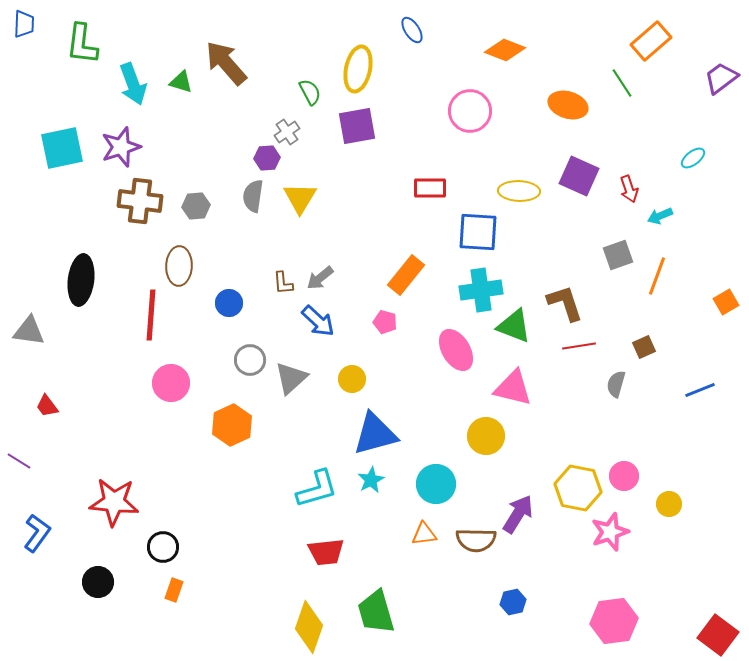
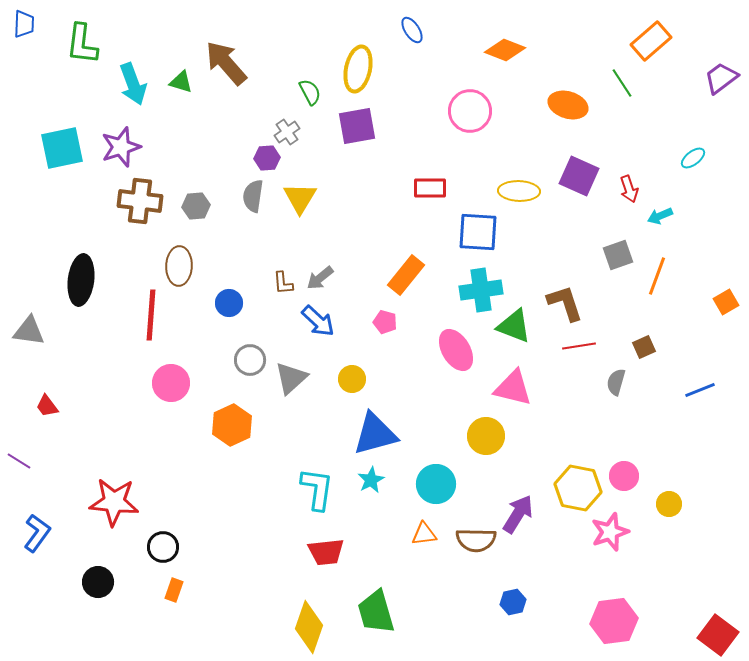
gray semicircle at (616, 384): moved 2 px up
cyan L-shape at (317, 489): rotated 66 degrees counterclockwise
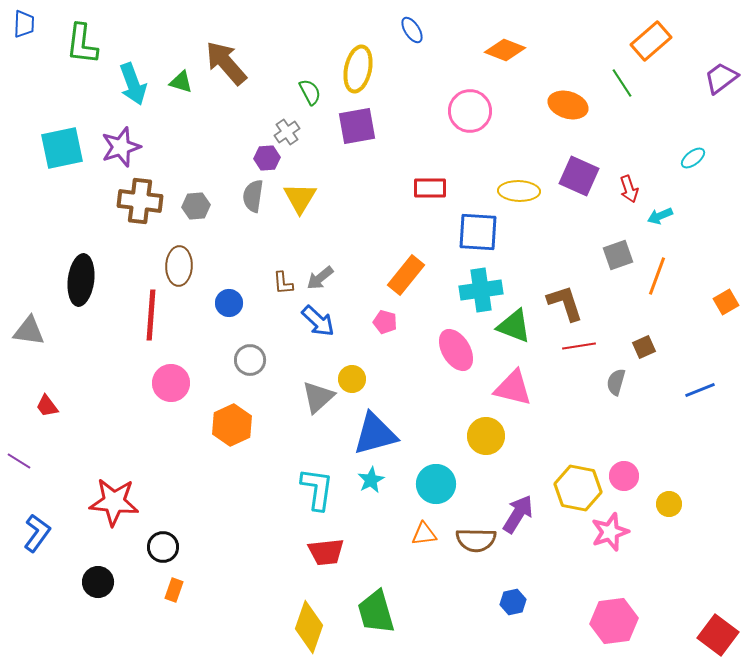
gray triangle at (291, 378): moved 27 px right, 19 px down
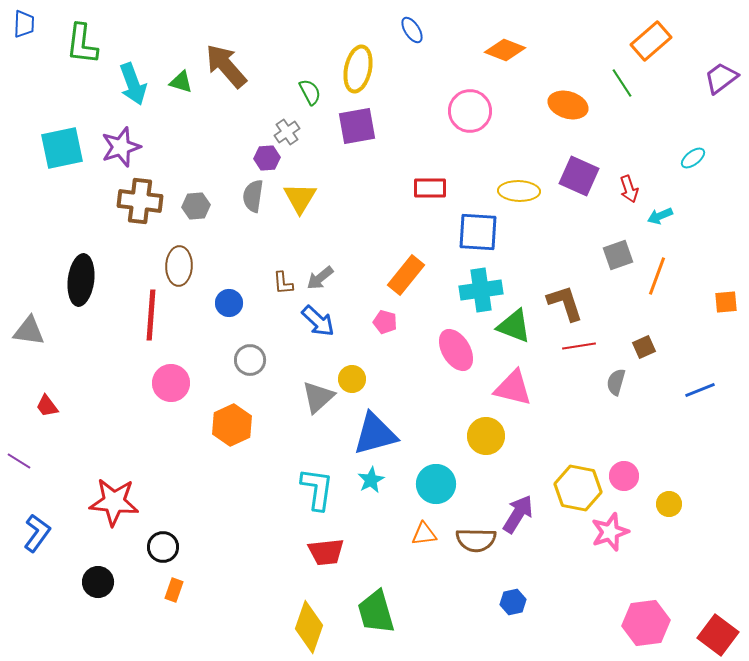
brown arrow at (226, 63): moved 3 px down
orange square at (726, 302): rotated 25 degrees clockwise
pink hexagon at (614, 621): moved 32 px right, 2 px down
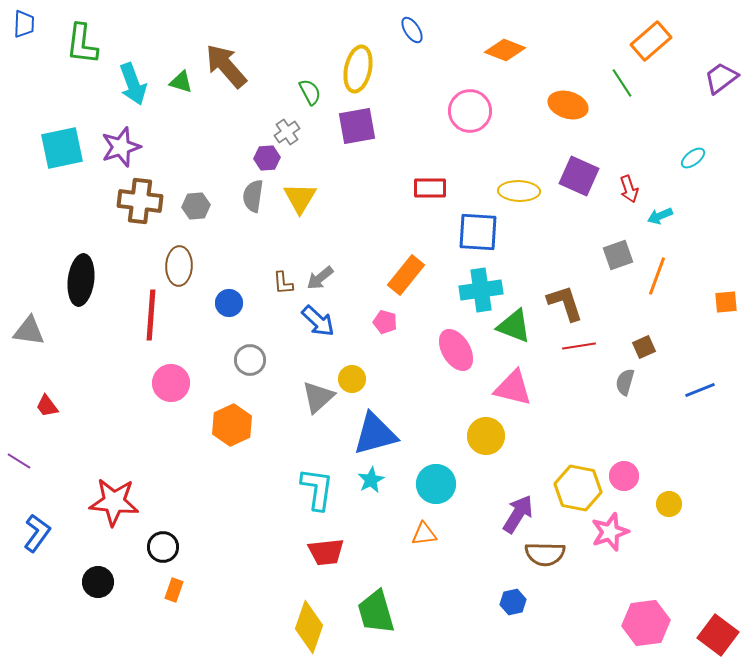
gray semicircle at (616, 382): moved 9 px right
brown semicircle at (476, 540): moved 69 px right, 14 px down
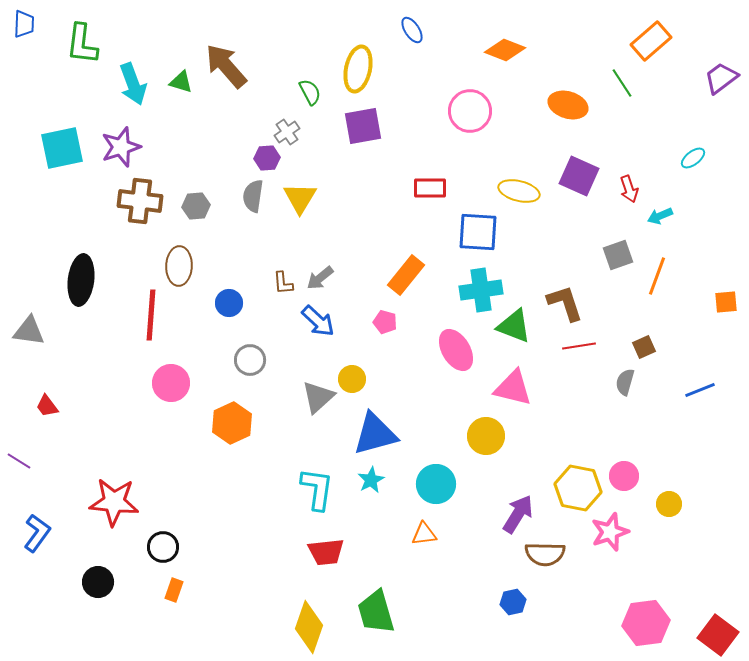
purple square at (357, 126): moved 6 px right
yellow ellipse at (519, 191): rotated 12 degrees clockwise
orange hexagon at (232, 425): moved 2 px up
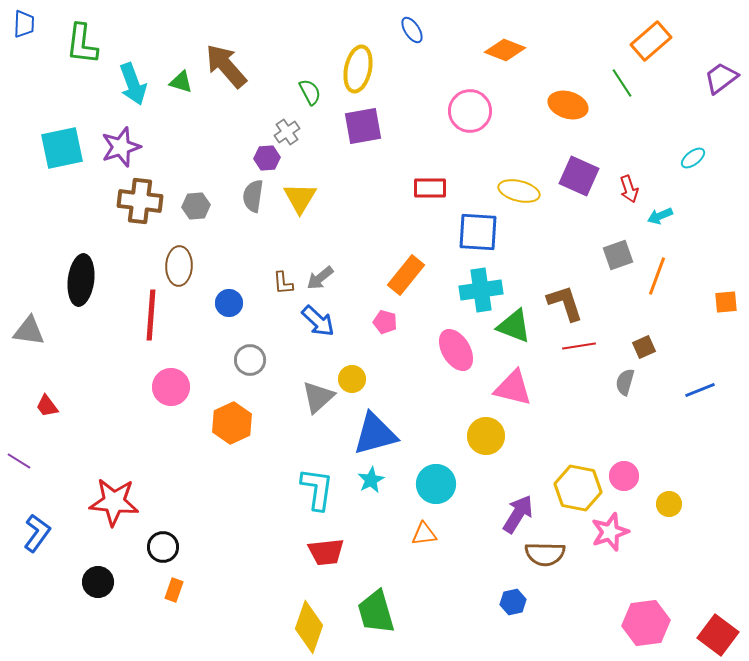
pink circle at (171, 383): moved 4 px down
